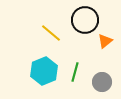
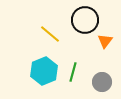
yellow line: moved 1 px left, 1 px down
orange triangle: rotated 14 degrees counterclockwise
green line: moved 2 px left
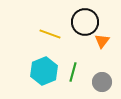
black circle: moved 2 px down
yellow line: rotated 20 degrees counterclockwise
orange triangle: moved 3 px left
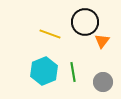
green line: rotated 24 degrees counterclockwise
gray circle: moved 1 px right
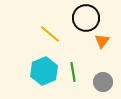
black circle: moved 1 px right, 4 px up
yellow line: rotated 20 degrees clockwise
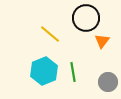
gray circle: moved 5 px right
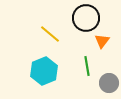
green line: moved 14 px right, 6 px up
gray circle: moved 1 px right, 1 px down
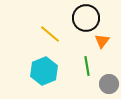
gray circle: moved 1 px down
